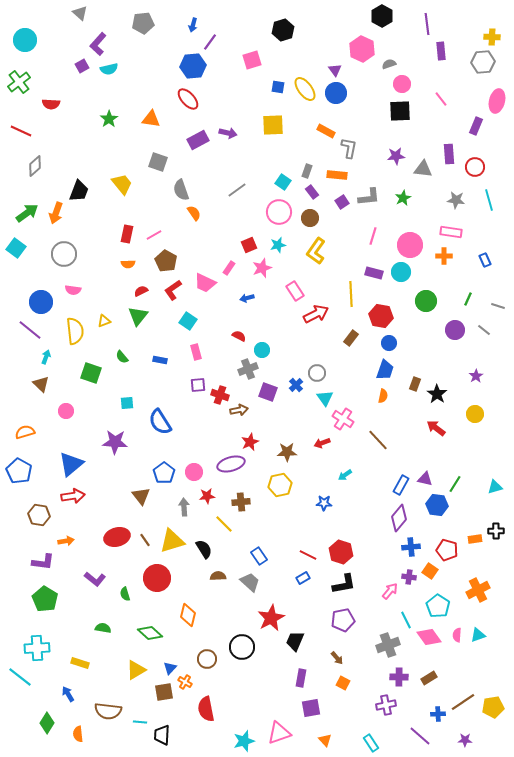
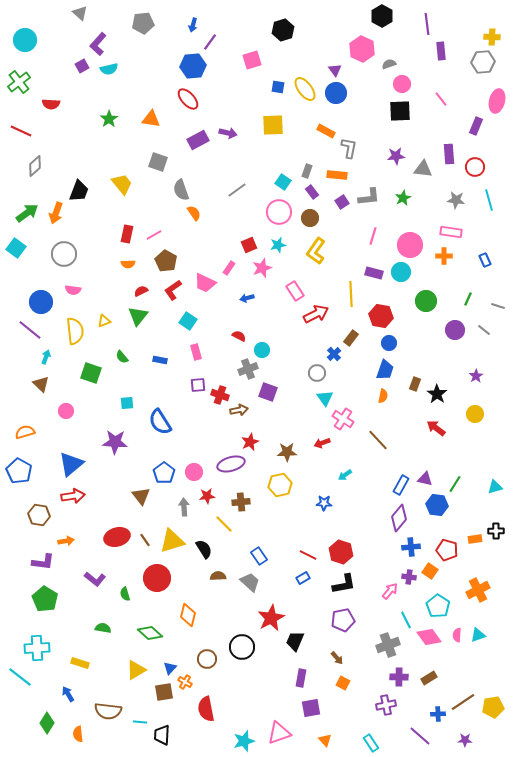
blue cross at (296, 385): moved 38 px right, 31 px up
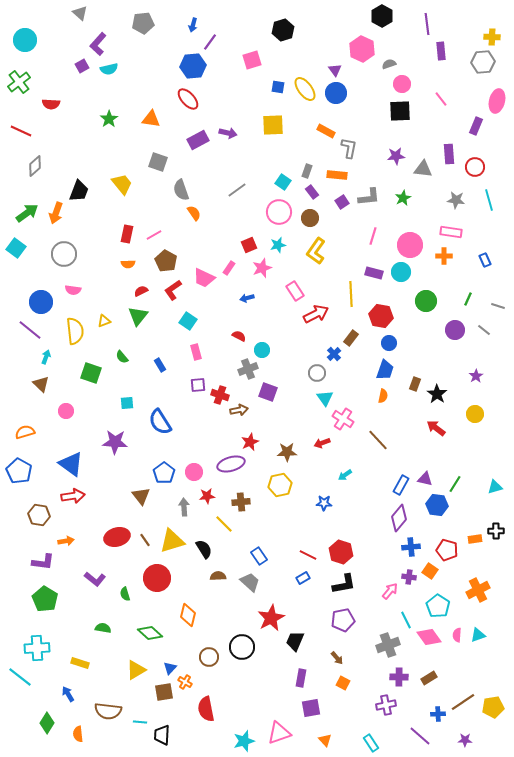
pink trapezoid at (205, 283): moved 1 px left, 5 px up
blue rectangle at (160, 360): moved 5 px down; rotated 48 degrees clockwise
blue triangle at (71, 464): rotated 44 degrees counterclockwise
brown circle at (207, 659): moved 2 px right, 2 px up
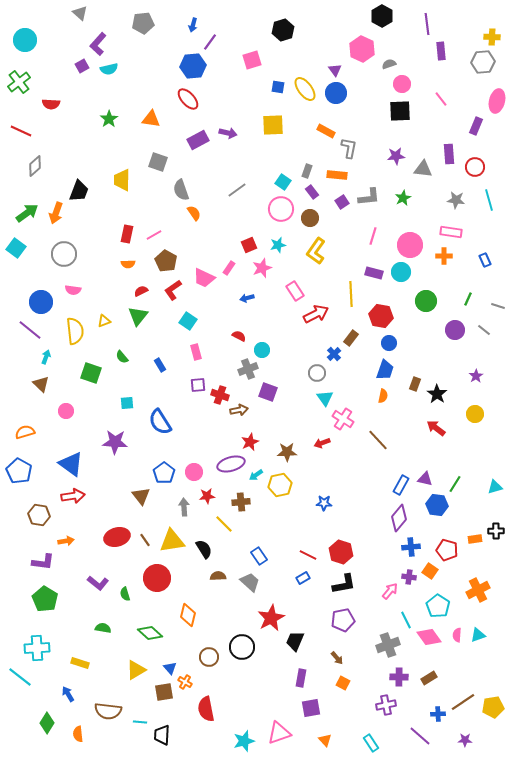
yellow trapezoid at (122, 184): moved 4 px up; rotated 140 degrees counterclockwise
pink circle at (279, 212): moved 2 px right, 3 px up
cyan arrow at (345, 475): moved 89 px left
yellow triangle at (172, 541): rotated 8 degrees clockwise
purple L-shape at (95, 579): moved 3 px right, 4 px down
blue triangle at (170, 668): rotated 24 degrees counterclockwise
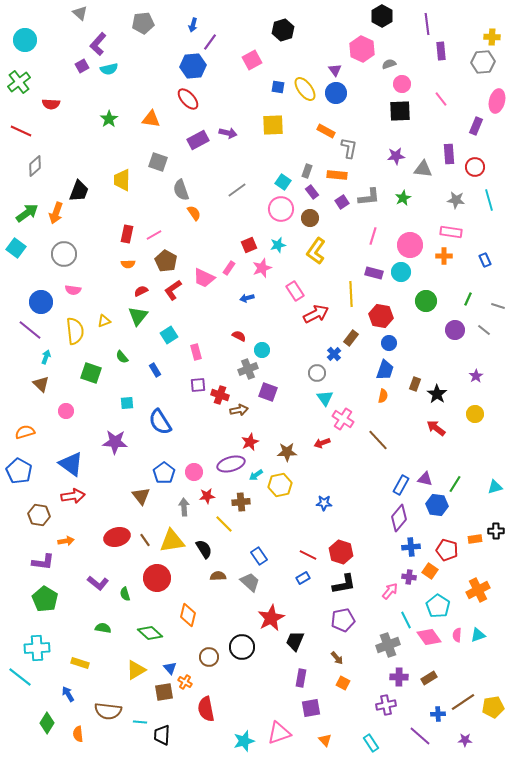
pink square at (252, 60): rotated 12 degrees counterclockwise
cyan square at (188, 321): moved 19 px left, 14 px down; rotated 24 degrees clockwise
blue rectangle at (160, 365): moved 5 px left, 5 px down
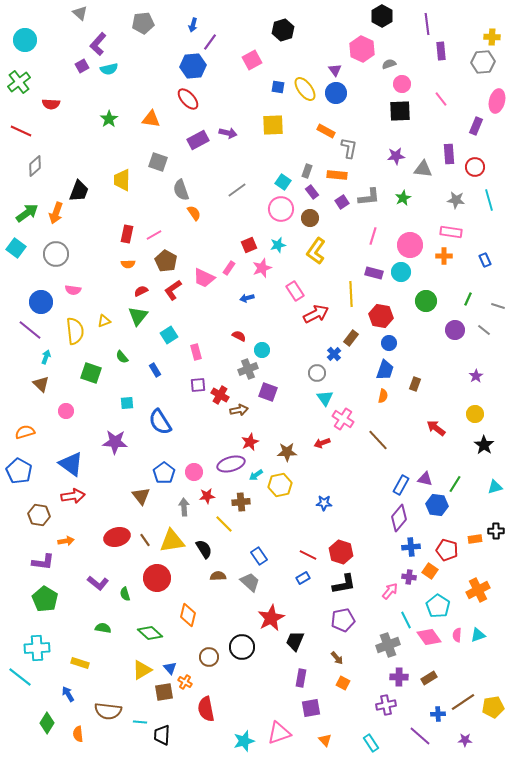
gray circle at (64, 254): moved 8 px left
black star at (437, 394): moved 47 px right, 51 px down
red cross at (220, 395): rotated 12 degrees clockwise
yellow triangle at (136, 670): moved 6 px right
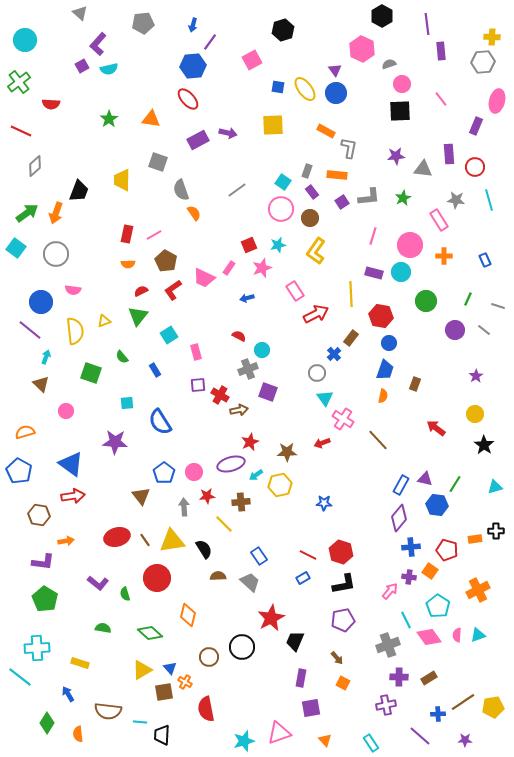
pink rectangle at (451, 232): moved 12 px left, 12 px up; rotated 50 degrees clockwise
